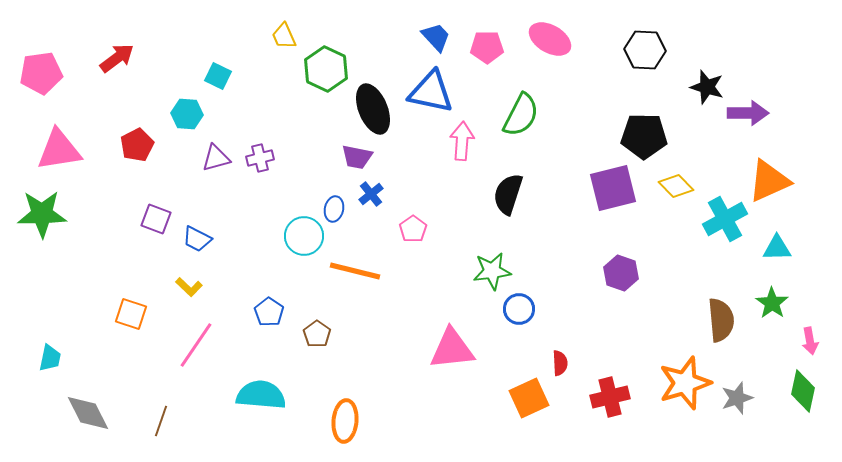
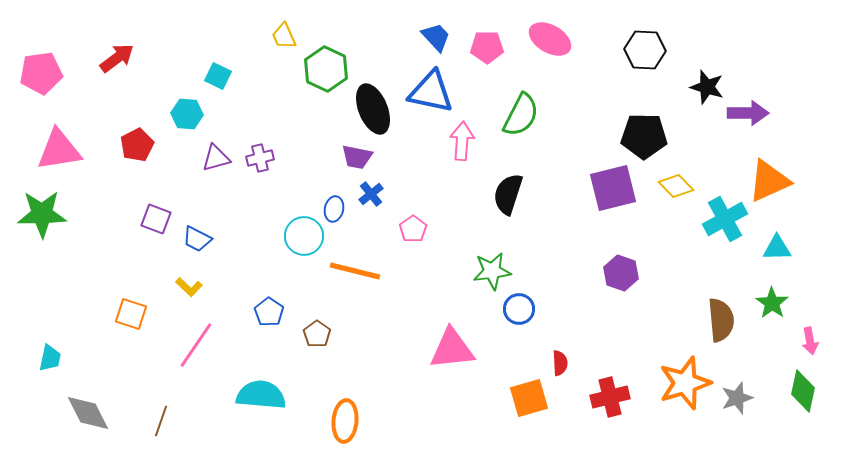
orange square at (529, 398): rotated 9 degrees clockwise
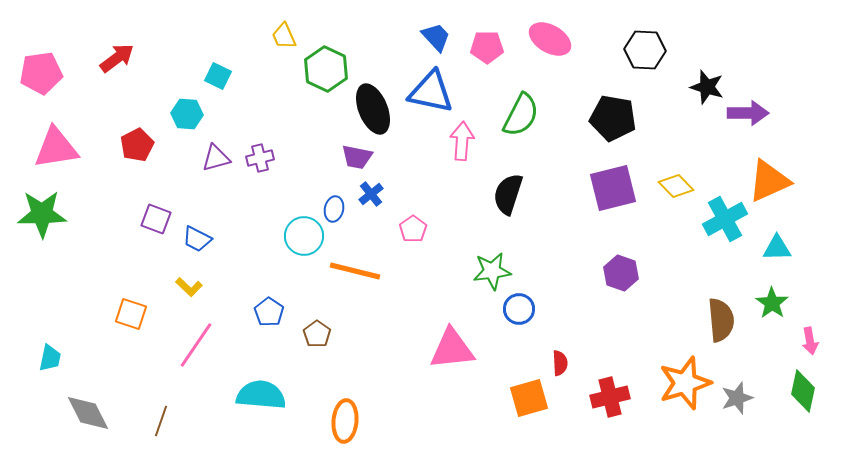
black pentagon at (644, 136): moved 31 px left, 18 px up; rotated 9 degrees clockwise
pink triangle at (59, 150): moved 3 px left, 2 px up
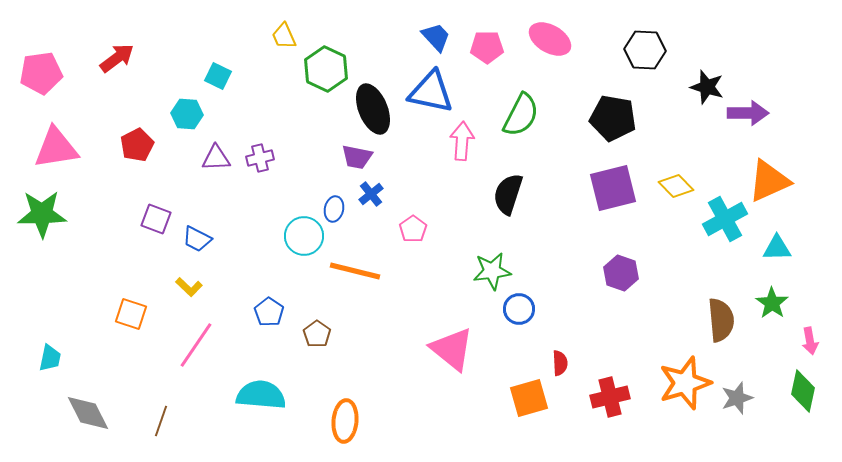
purple triangle at (216, 158): rotated 12 degrees clockwise
pink triangle at (452, 349): rotated 45 degrees clockwise
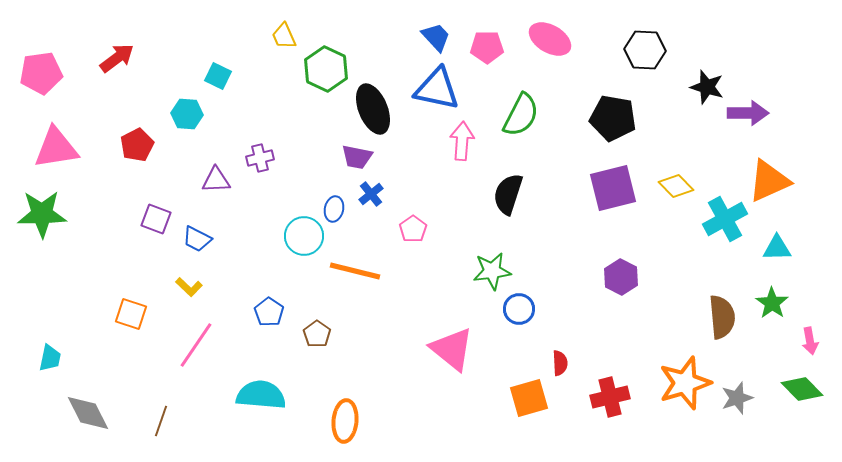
blue triangle at (431, 92): moved 6 px right, 3 px up
purple triangle at (216, 158): moved 22 px down
purple hexagon at (621, 273): moved 4 px down; rotated 8 degrees clockwise
brown semicircle at (721, 320): moved 1 px right, 3 px up
green diamond at (803, 391): moved 1 px left, 2 px up; rotated 57 degrees counterclockwise
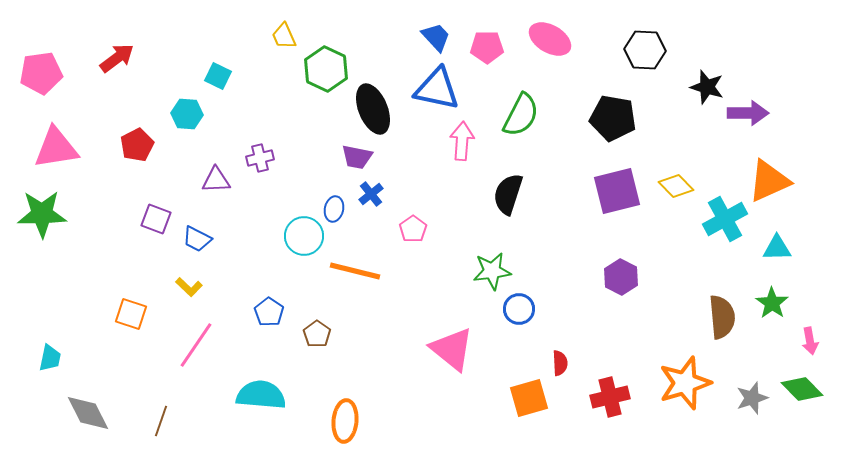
purple square at (613, 188): moved 4 px right, 3 px down
gray star at (737, 398): moved 15 px right
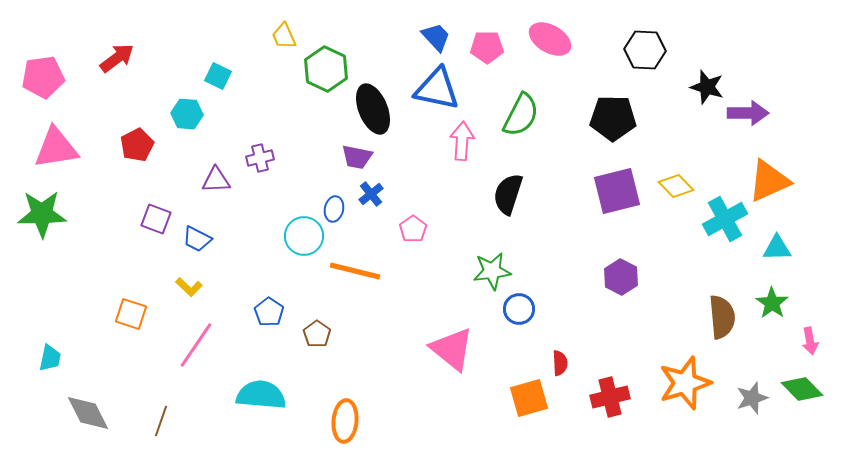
pink pentagon at (41, 73): moved 2 px right, 4 px down
black pentagon at (613, 118): rotated 9 degrees counterclockwise
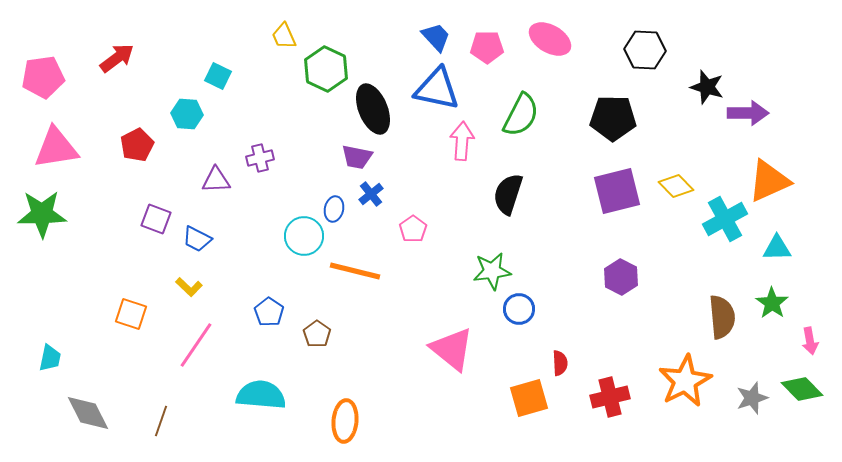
orange star at (685, 383): moved 2 px up; rotated 10 degrees counterclockwise
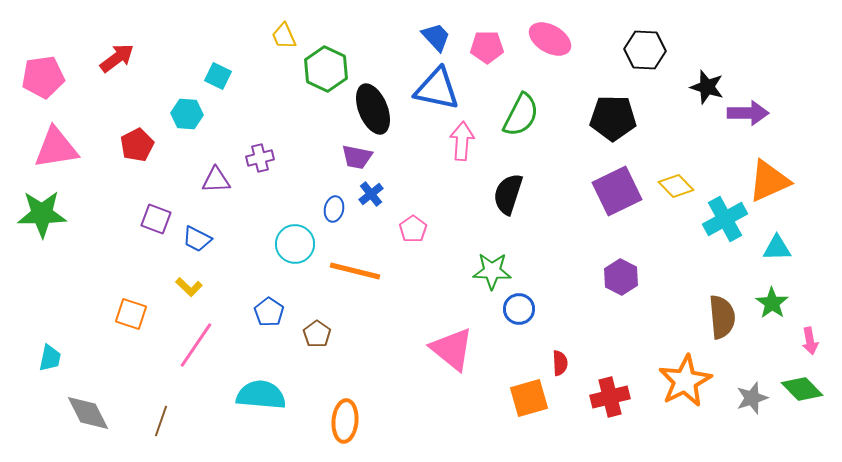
purple square at (617, 191): rotated 12 degrees counterclockwise
cyan circle at (304, 236): moved 9 px left, 8 px down
green star at (492, 271): rotated 9 degrees clockwise
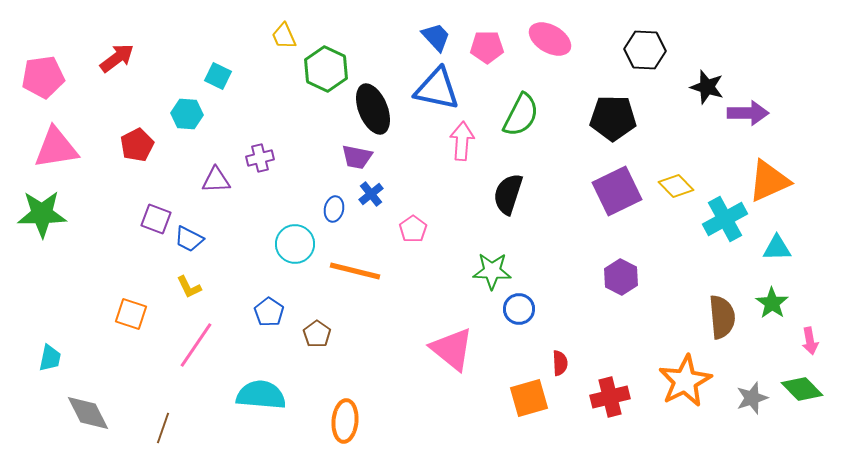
blue trapezoid at (197, 239): moved 8 px left
yellow L-shape at (189, 287): rotated 20 degrees clockwise
brown line at (161, 421): moved 2 px right, 7 px down
